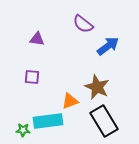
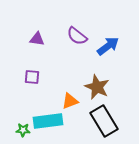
purple semicircle: moved 6 px left, 12 px down
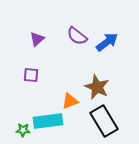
purple triangle: rotated 49 degrees counterclockwise
blue arrow: moved 1 px left, 4 px up
purple square: moved 1 px left, 2 px up
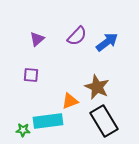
purple semicircle: rotated 85 degrees counterclockwise
